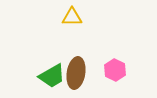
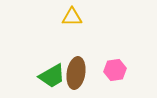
pink hexagon: rotated 25 degrees clockwise
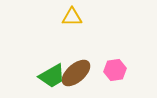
brown ellipse: rotated 40 degrees clockwise
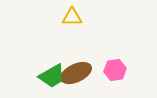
brown ellipse: rotated 16 degrees clockwise
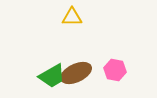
pink hexagon: rotated 20 degrees clockwise
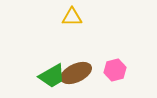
pink hexagon: rotated 25 degrees counterclockwise
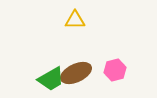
yellow triangle: moved 3 px right, 3 px down
green trapezoid: moved 1 px left, 3 px down
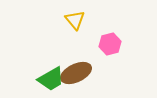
yellow triangle: rotated 50 degrees clockwise
pink hexagon: moved 5 px left, 26 px up
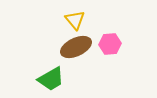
pink hexagon: rotated 10 degrees clockwise
brown ellipse: moved 26 px up
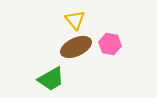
pink hexagon: rotated 15 degrees clockwise
